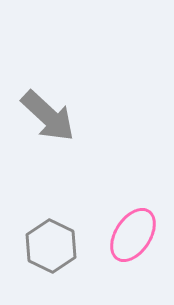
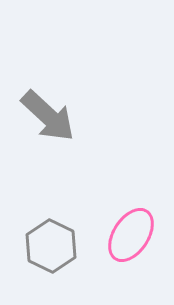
pink ellipse: moved 2 px left
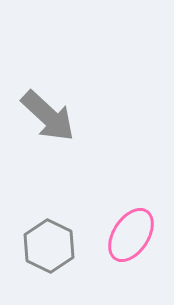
gray hexagon: moved 2 px left
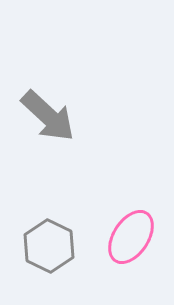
pink ellipse: moved 2 px down
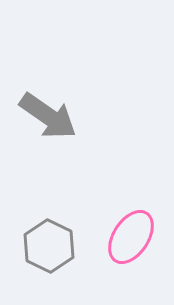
gray arrow: rotated 8 degrees counterclockwise
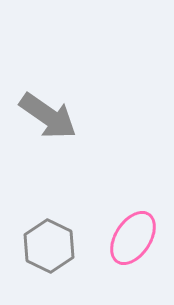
pink ellipse: moved 2 px right, 1 px down
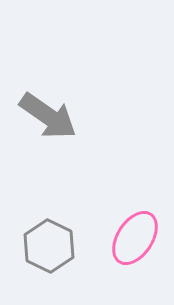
pink ellipse: moved 2 px right
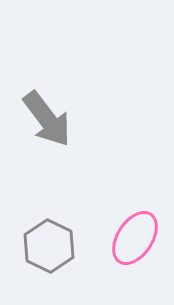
gray arrow: moved 1 px left, 3 px down; rotated 18 degrees clockwise
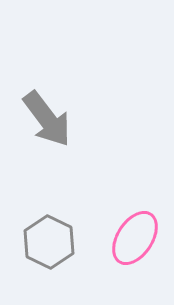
gray hexagon: moved 4 px up
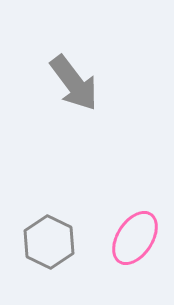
gray arrow: moved 27 px right, 36 px up
